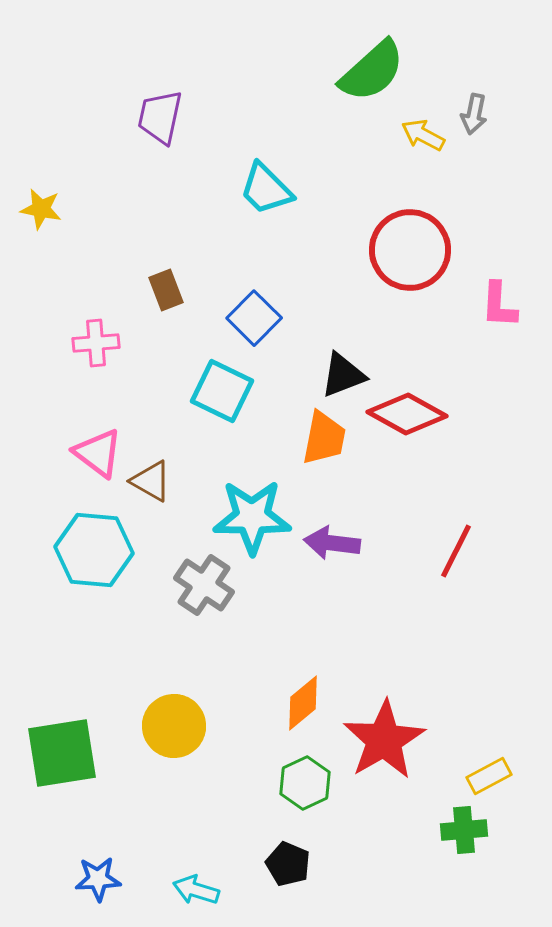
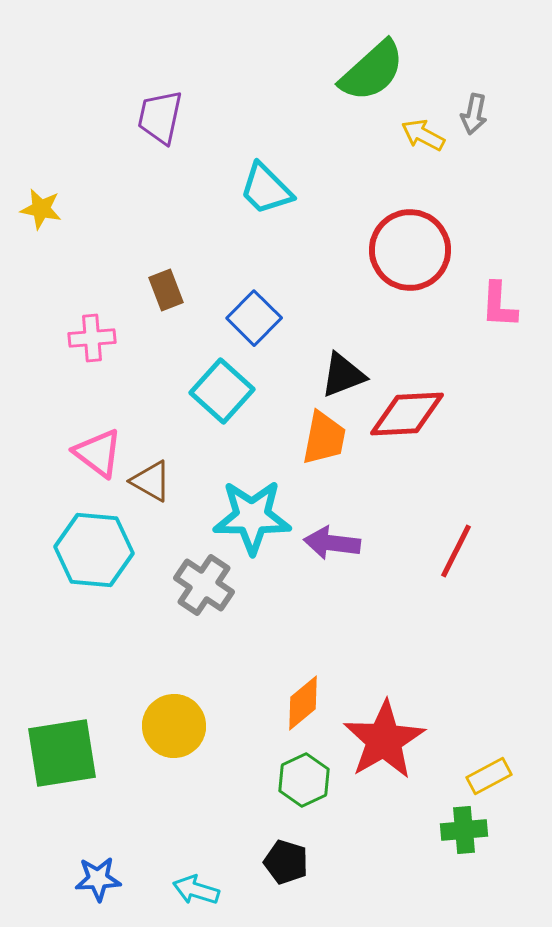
pink cross: moved 4 px left, 5 px up
cyan square: rotated 16 degrees clockwise
red diamond: rotated 32 degrees counterclockwise
green hexagon: moved 1 px left, 3 px up
black pentagon: moved 2 px left, 2 px up; rotated 6 degrees counterclockwise
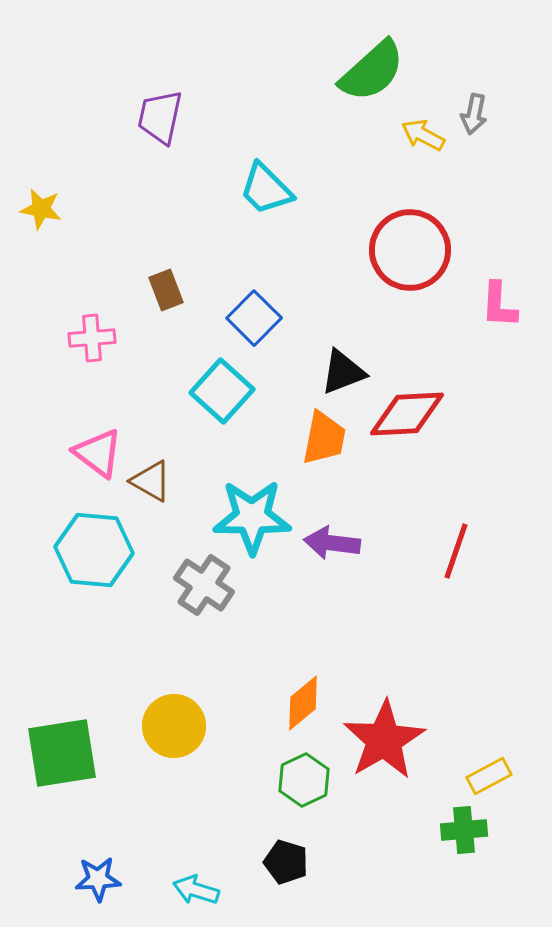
black triangle: moved 3 px up
red line: rotated 8 degrees counterclockwise
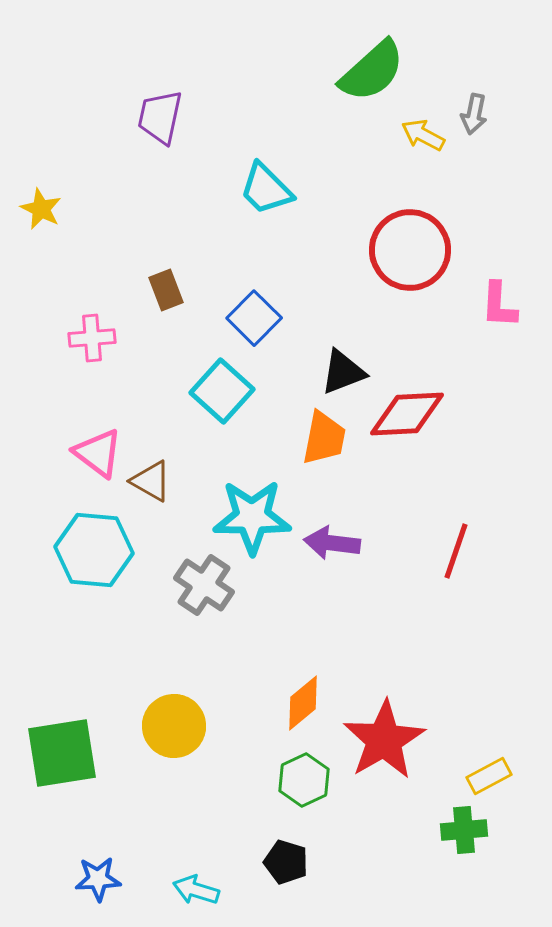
yellow star: rotated 15 degrees clockwise
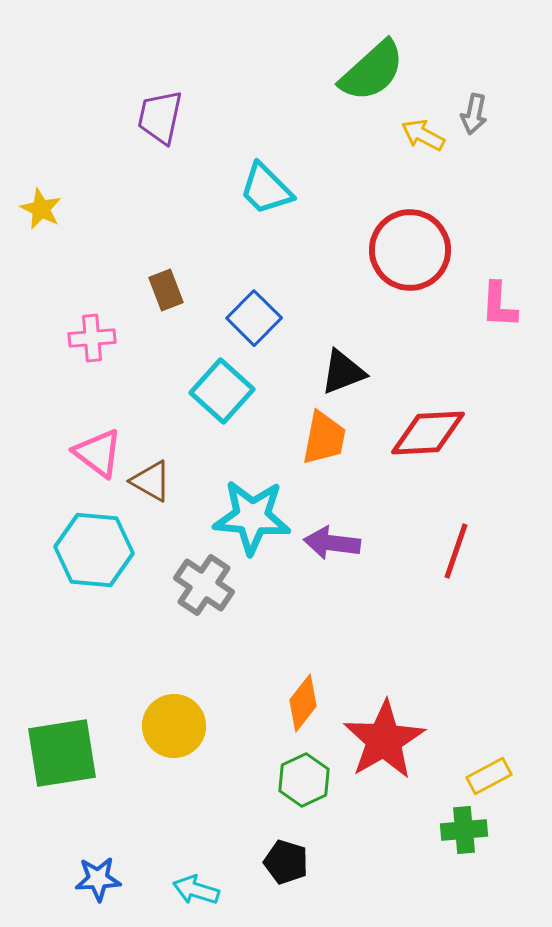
red diamond: moved 21 px right, 19 px down
cyan star: rotated 4 degrees clockwise
orange diamond: rotated 12 degrees counterclockwise
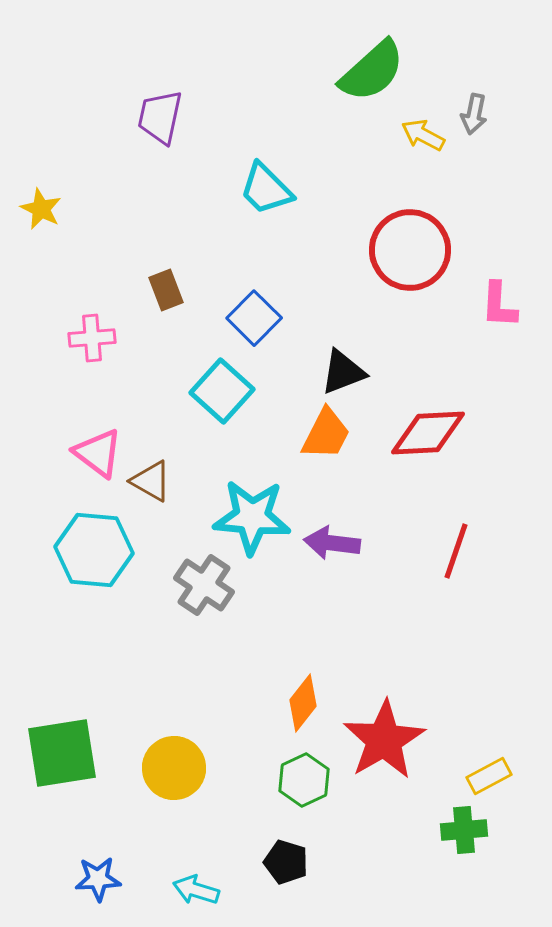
orange trapezoid: moved 2 px right, 4 px up; rotated 16 degrees clockwise
yellow circle: moved 42 px down
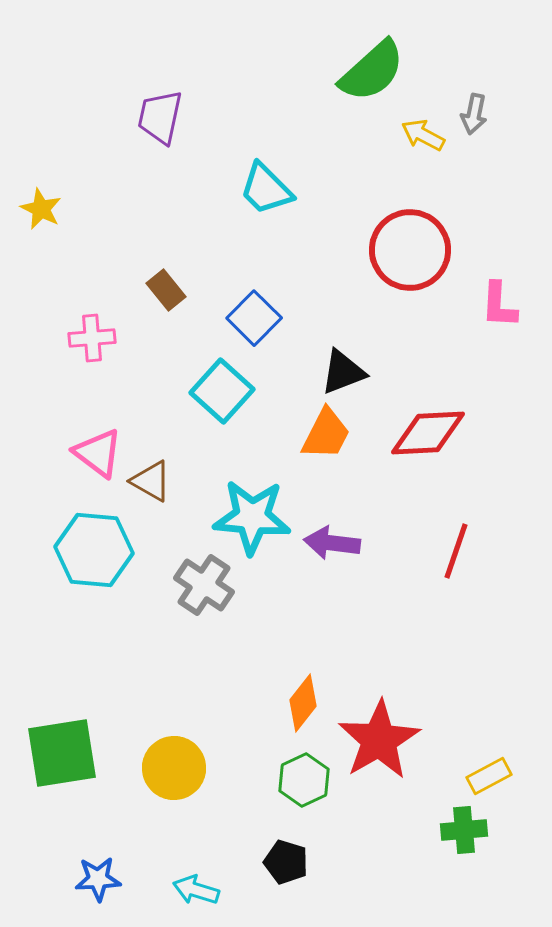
brown rectangle: rotated 18 degrees counterclockwise
red star: moved 5 px left
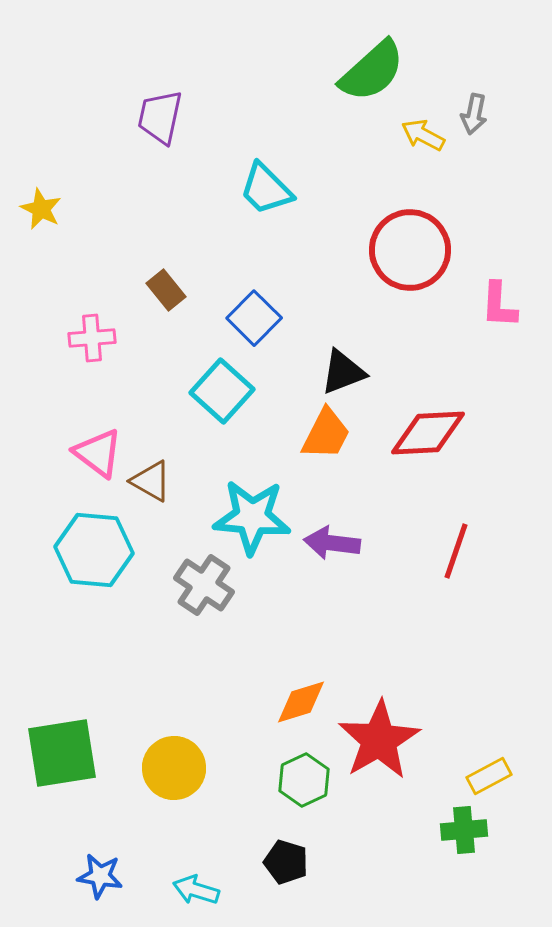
orange diamond: moved 2 px left, 1 px up; rotated 34 degrees clockwise
blue star: moved 2 px right, 3 px up; rotated 12 degrees clockwise
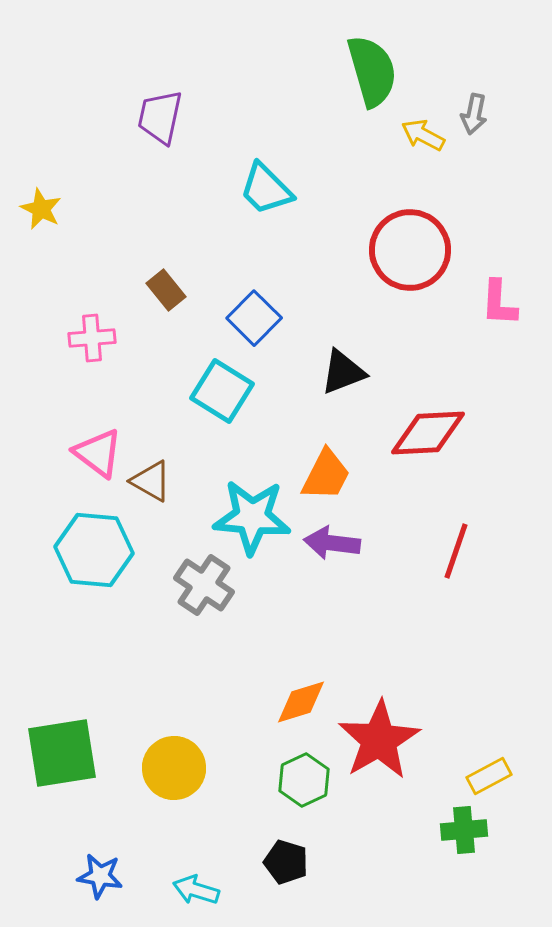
green semicircle: rotated 64 degrees counterclockwise
pink L-shape: moved 2 px up
cyan square: rotated 10 degrees counterclockwise
orange trapezoid: moved 41 px down
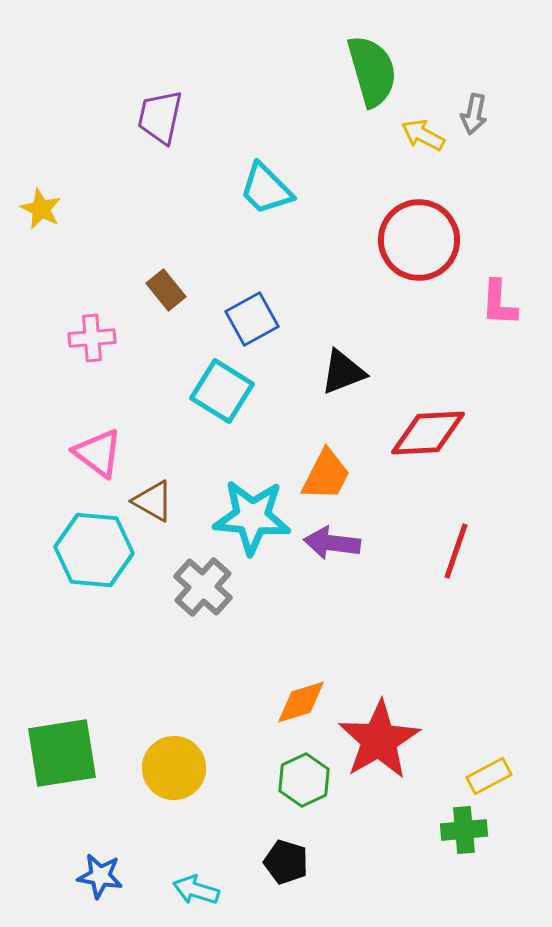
red circle: moved 9 px right, 10 px up
blue square: moved 2 px left, 1 px down; rotated 16 degrees clockwise
brown triangle: moved 2 px right, 20 px down
gray cross: moved 1 px left, 2 px down; rotated 8 degrees clockwise
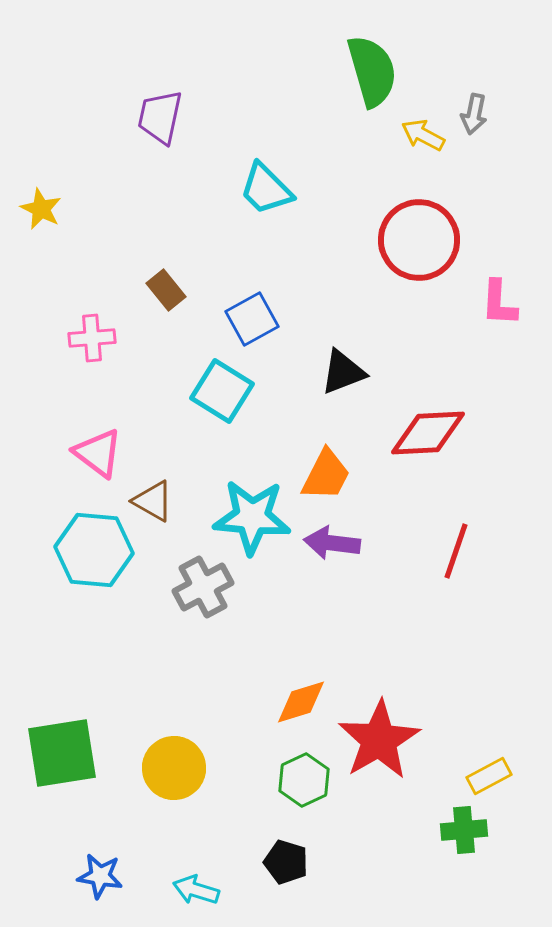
gray cross: rotated 20 degrees clockwise
